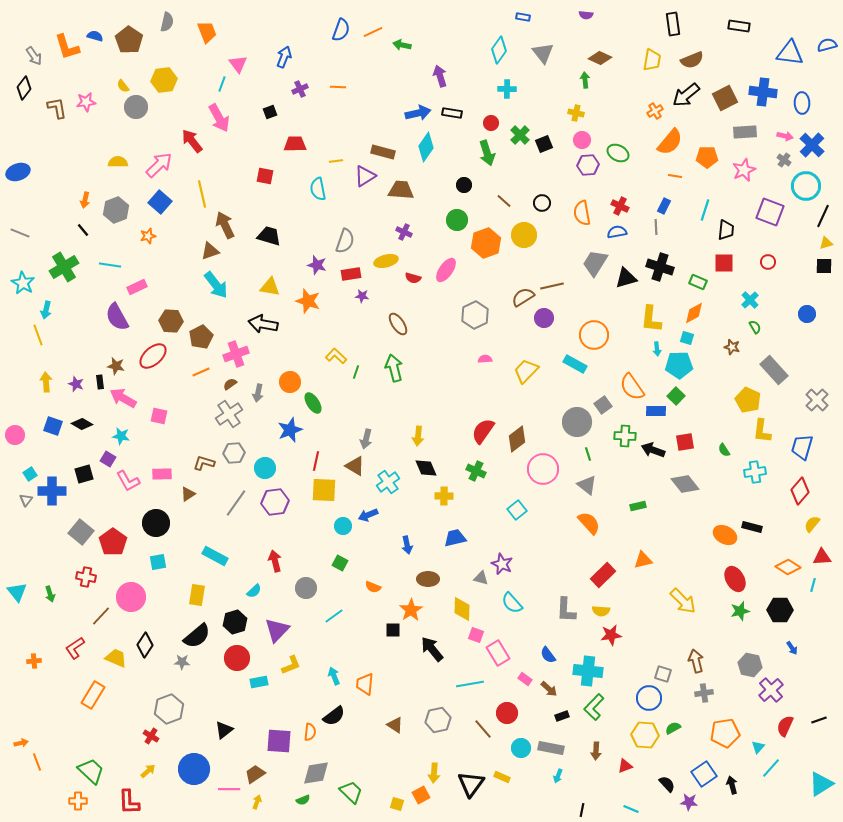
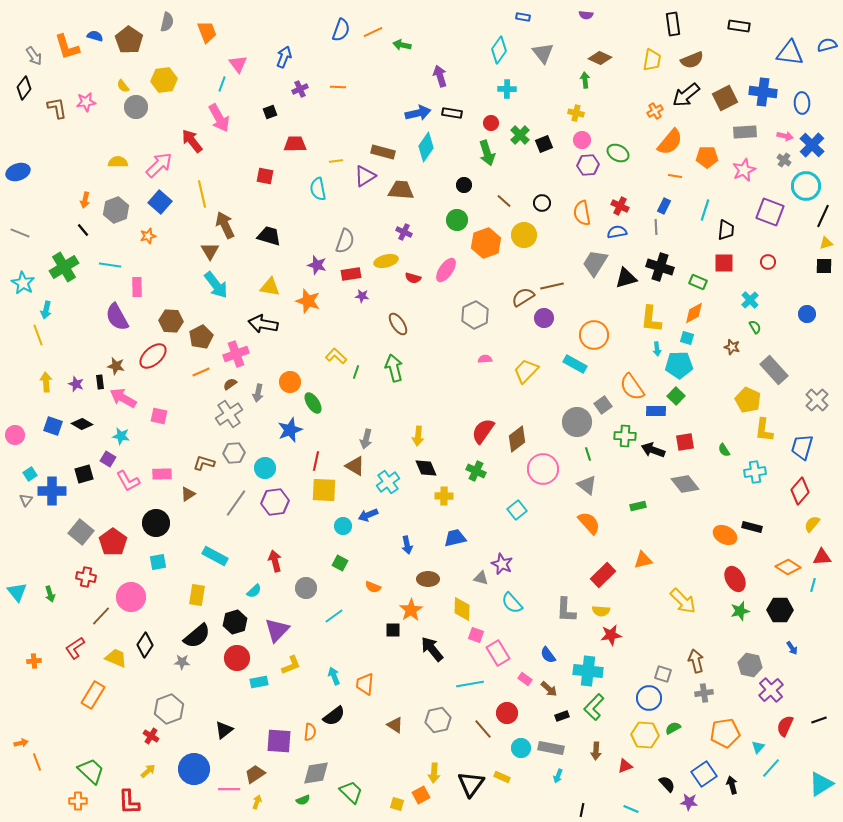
brown triangle at (210, 251): rotated 42 degrees counterclockwise
pink rectangle at (137, 287): rotated 66 degrees counterclockwise
yellow L-shape at (762, 431): moved 2 px right, 1 px up
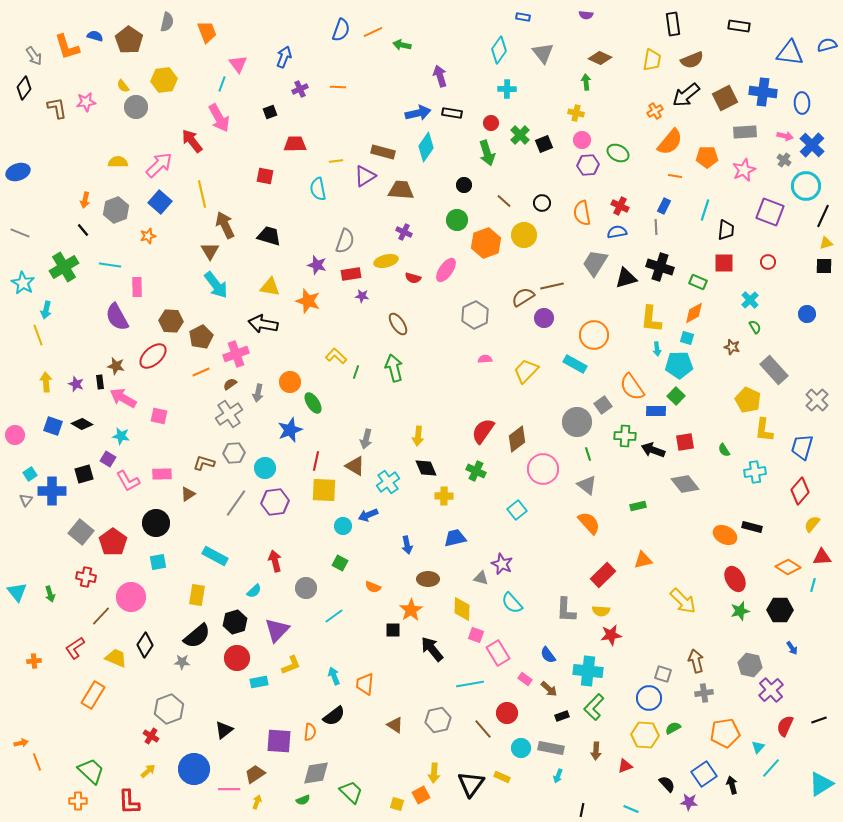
green arrow at (585, 80): moved 1 px right, 2 px down
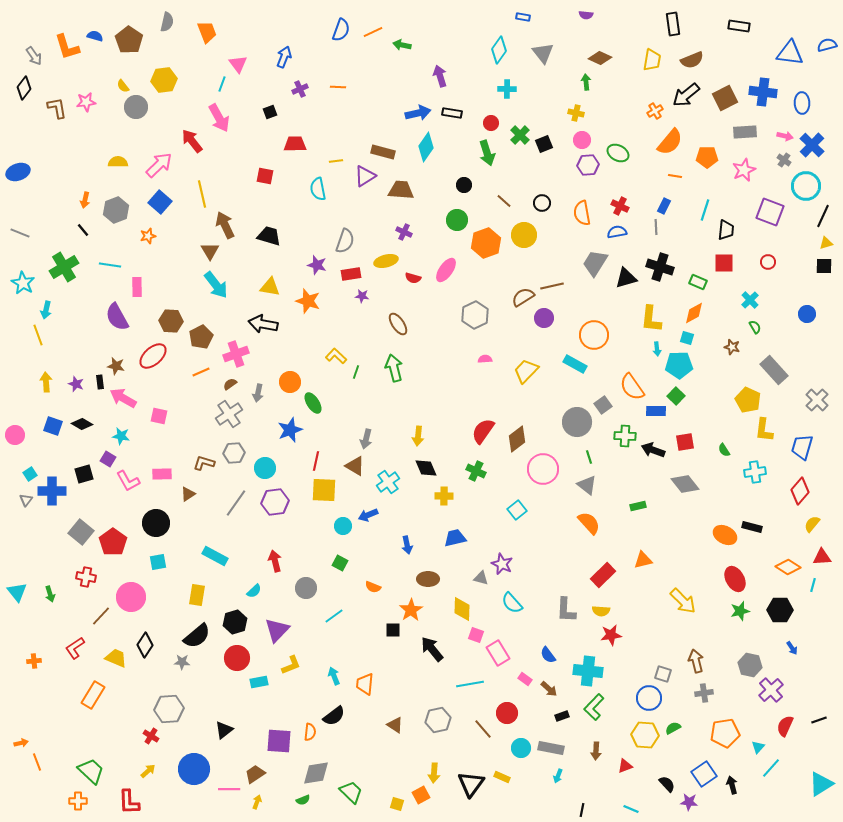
green line at (588, 454): moved 1 px right, 3 px down
gray hexagon at (169, 709): rotated 16 degrees clockwise
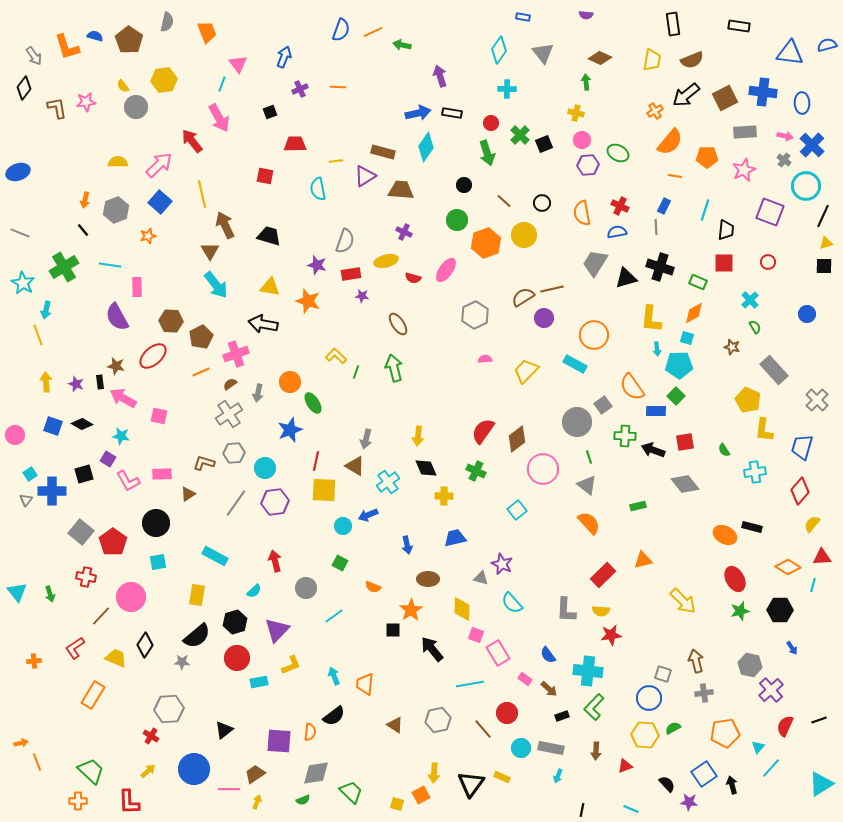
brown line at (552, 286): moved 3 px down
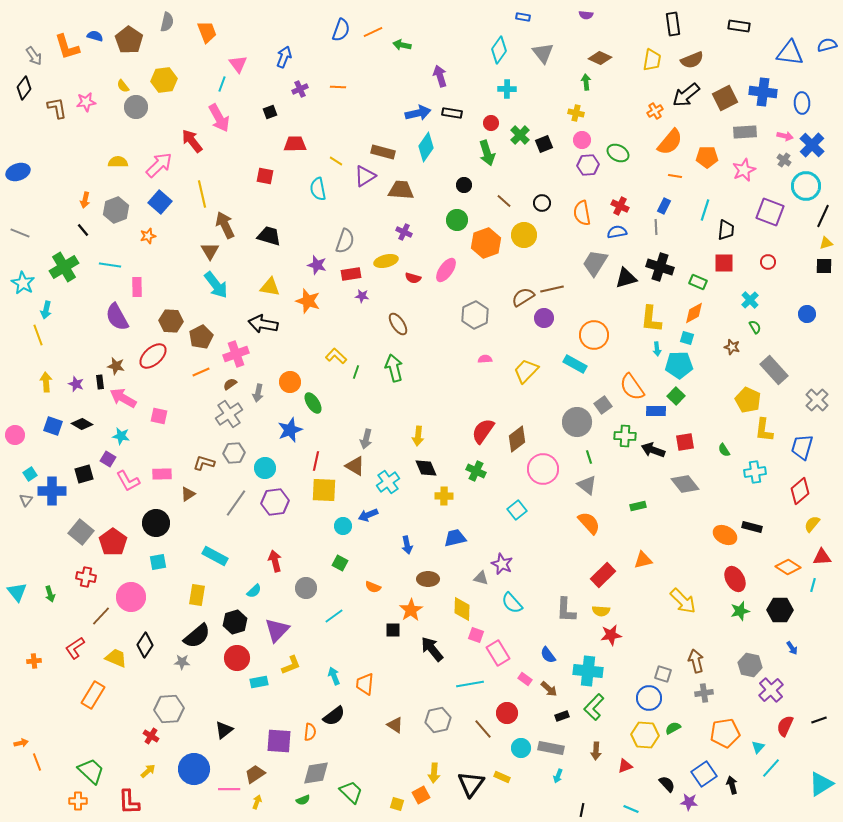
yellow line at (336, 161): rotated 40 degrees clockwise
red diamond at (800, 491): rotated 8 degrees clockwise
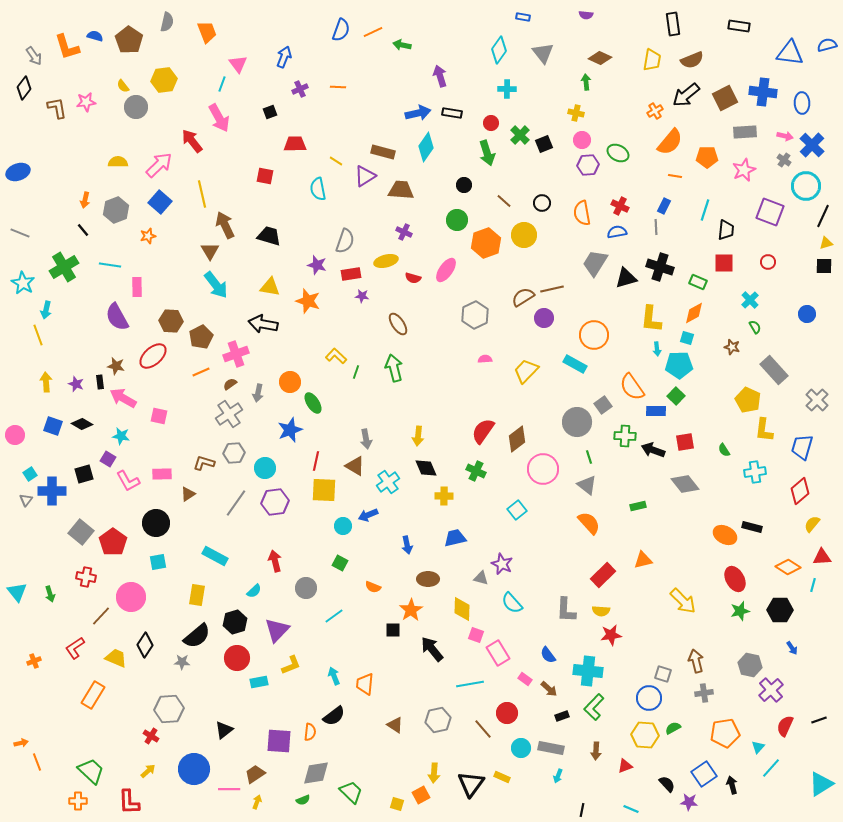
gray arrow at (366, 439): rotated 24 degrees counterclockwise
orange cross at (34, 661): rotated 16 degrees counterclockwise
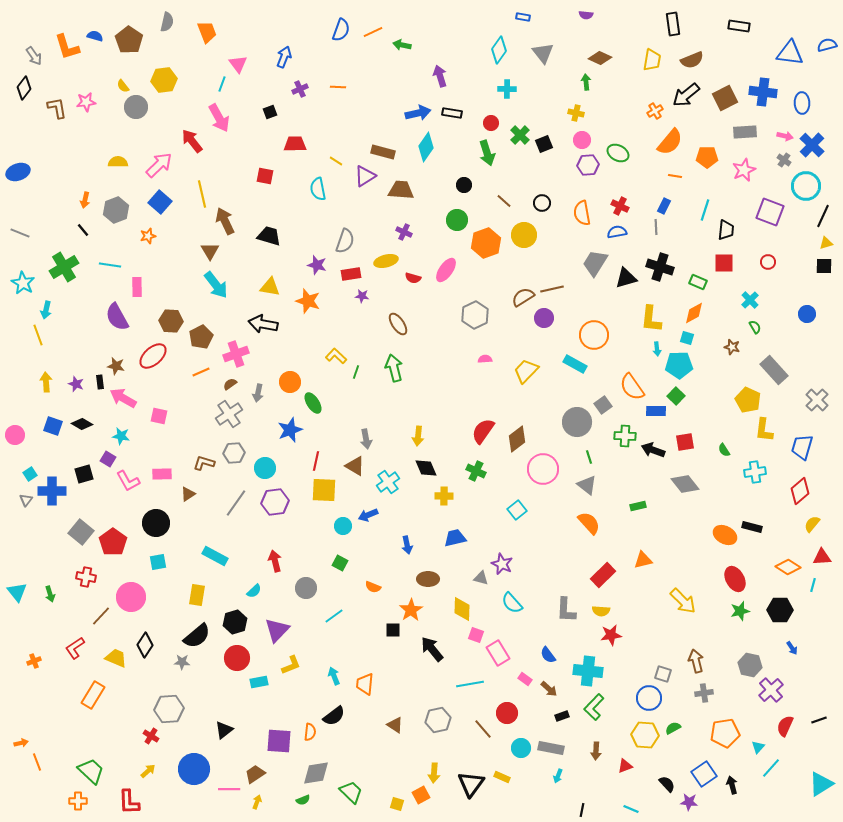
brown arrow at (225, 225): moved 4 px up
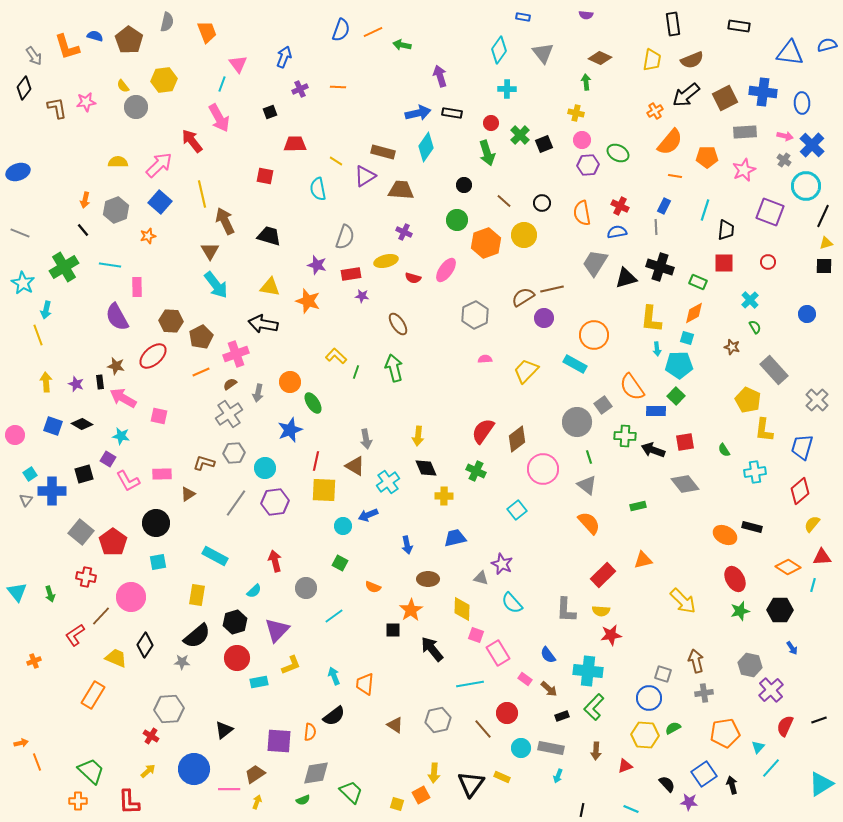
gray semicircle at (345, 241): moved 4 px up
red L-shape at (75, 648): moved 13 px up
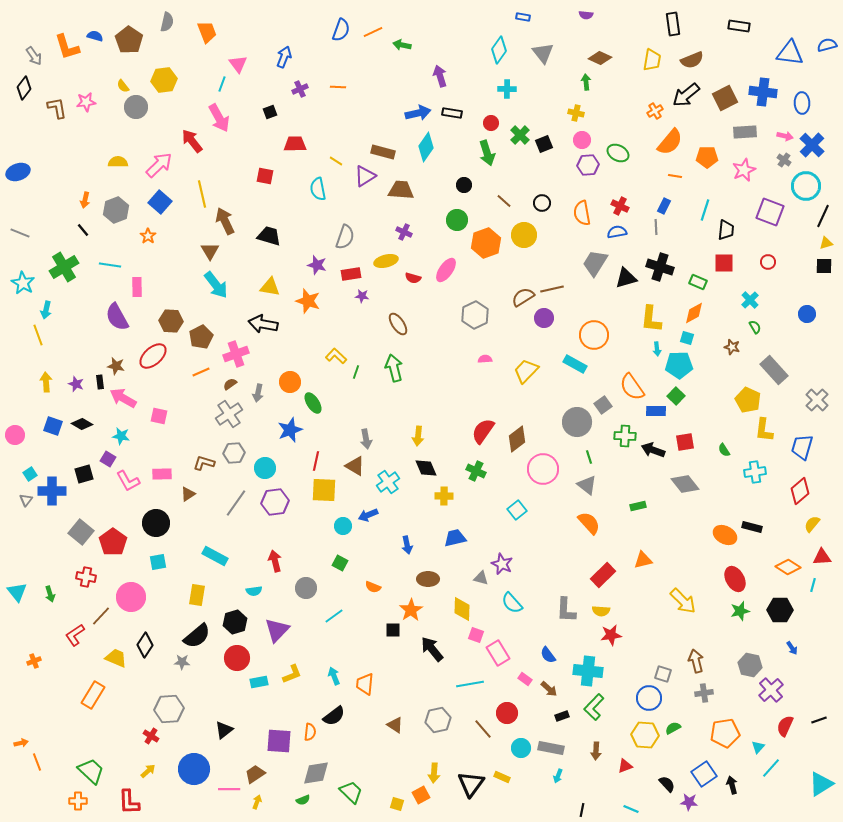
orange star at (148, 236): rotated 21 degrees counterclockwise
cyan semicircle at (254, 591): rotated 35 degrees clockwise
yellow L-shape at (291, 665): moved 1 px right, 9 px down
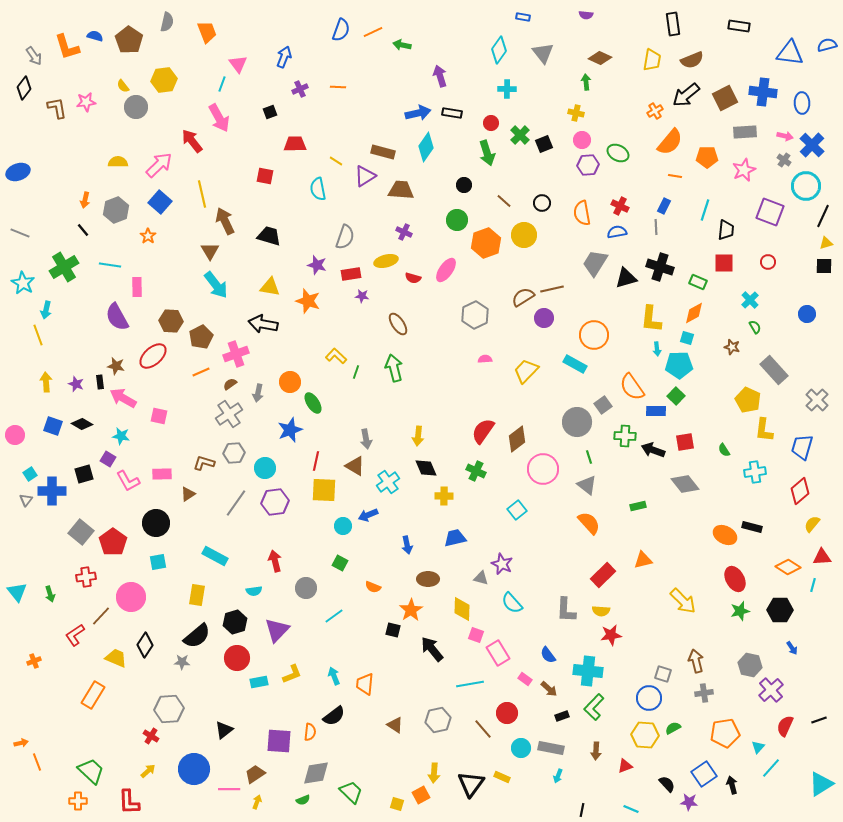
red cross at (86, 577): rotated 18 degrees counterclockwise
black square at (393, 630): rotated 14 degrees clockwise
